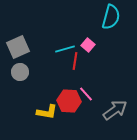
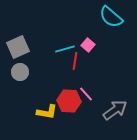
cyan semicircle: rotated 115 degrees clockwise
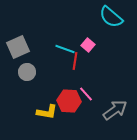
cyan line: rotated 36 degrees clockwise
gray circle: moved 7 px right
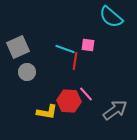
pink square: rotated 32 degrees counterclockwise
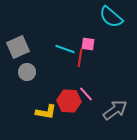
pink square: moved 1 px up
red line: moved 5 px right, 3 px up
yellow L-shape: moved 1 px left
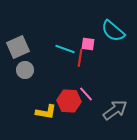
cyan semicircle: moved 2 px right, 14 px down
gray circle: moved 2 px left, 2 px up
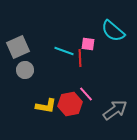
cyan line: moved 1 px left, 2 px down
red line: rotated 12 degrees counterclockwise
red hexagon: moved 1 px right, 3 px down; rotated 15 degrees counterclockwise
yellow L-shape: moved 6 px up
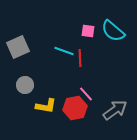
pink square: moved 13 px up
gray circle: moved 15 px down
red hexagon: moved 5 px right, 4 px down
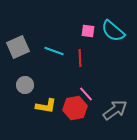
cyan line: moved 10 px left
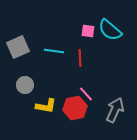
cyan semicircle: moved 3 px left, 1 px up
cyan line: rotated 12 degrees counterclockwise
gray arrow: rotated 30 degrees counterclockwise
